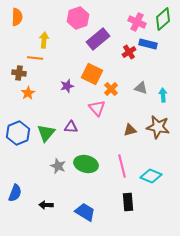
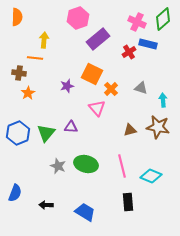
cyan arrow: moved 5 px down
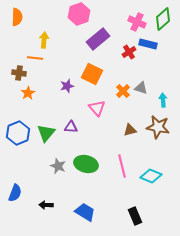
pink hexagon: moved 1 px right, 4 px up
orange cross: moved 12 px right, 2 px down
black rectangle: moved 7 px right, 14 px down; rotated 18 degrees counterclockwise
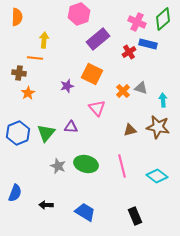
cyan diamond: moved 6 px right; rotated 15 degrees clockwise
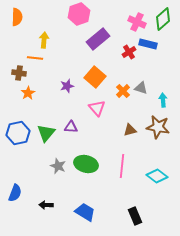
orange square: moved 3 px right, 3 px down; rotated 15 degrees clockwise
blue hexagon: rotated 10 degrees clockwise
pink line: rotated 20 degrees clockwise
